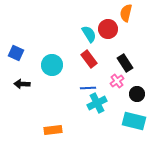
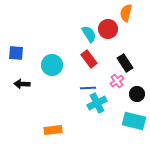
blue square: rotated 21 degrees counterclockwise
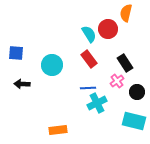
black circle: moved 2 px up
orange rectangle: moved 5 px right
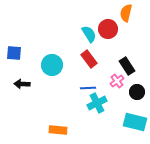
blue square: moved 2 px left
black rectangle: moved 2 px right, 3 px down
cyan rectangle: moved 1 px right, 1 px down
orange rectangle: rotated 12 degrees clockwise
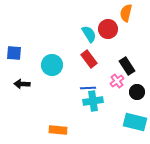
cyan cross: moved 4 px left, 2 px up; rotated 18 degrees clockwise
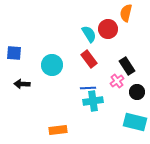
orange rectangle: rotated 12 degrees counterclockwise
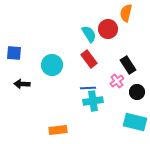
black rectangle: moved 1 px right, 1 px up
